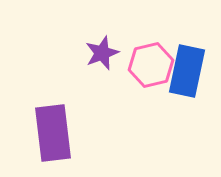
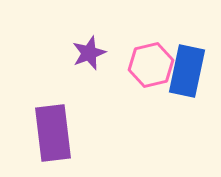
purple star: moved 13 px left
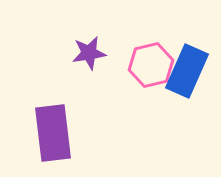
purple star: rotated 12 degrees clockwise
blue rectangle: rotated 12 degrees clockwise
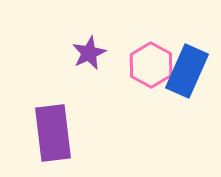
purple star: rotated 16 degrees counterclockwise
pink hexagon: rotated 18 degrees counterclockwise
